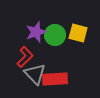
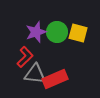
green circle: moved 2 px right, 3 px up
gray triangle: rotated 40 degrees counterclockwise
red rectangle: rotated 20 degrees counterclockwise
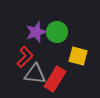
yellow square: moved 23 px down
red rectangle: rotated 35 degrees counterclockwise
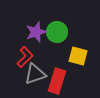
gray triangle: rotated 25 degrees counterclockwise
red rectangle: moved 2 px right, 2 px down; rotated 15 degrees counterclockwise
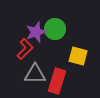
green circle: moved 2 px left, 3 px up
red L-shape: moved 8 px up
gray triangle: rotated 20 degrees clockwise
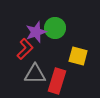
green circle: moved 1 px up
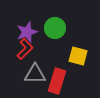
purple star: moved 9 px left
